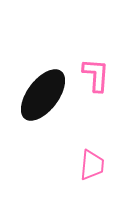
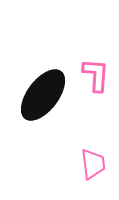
pink trapezoid: moved 1 px right, 1 px up; rotated 12 degrees counterclockwise
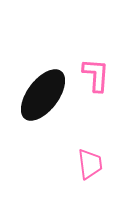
pink trapezoid: moved 3 px left
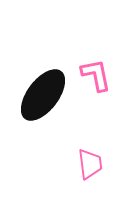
pink L-shape: rotated 15 degrees counterclockwise
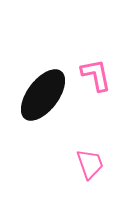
pink trapezoid: rotated 12 degrees counterclockwise
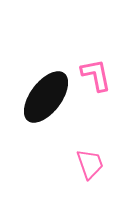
black ellipse: moved 3 px right, 2 px down
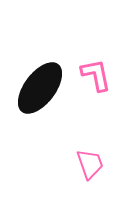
black ellipse: moved 6 px left, 9 px up
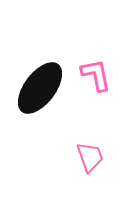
pink trapezoid: moved 7 px up
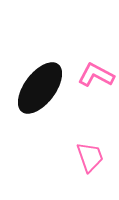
pink L-shape: rotated 51 degrees counterclockwise
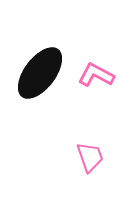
black ellipse: moved 15 px up
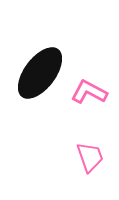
pink L-shape: moved 7 px left, 17 px down
